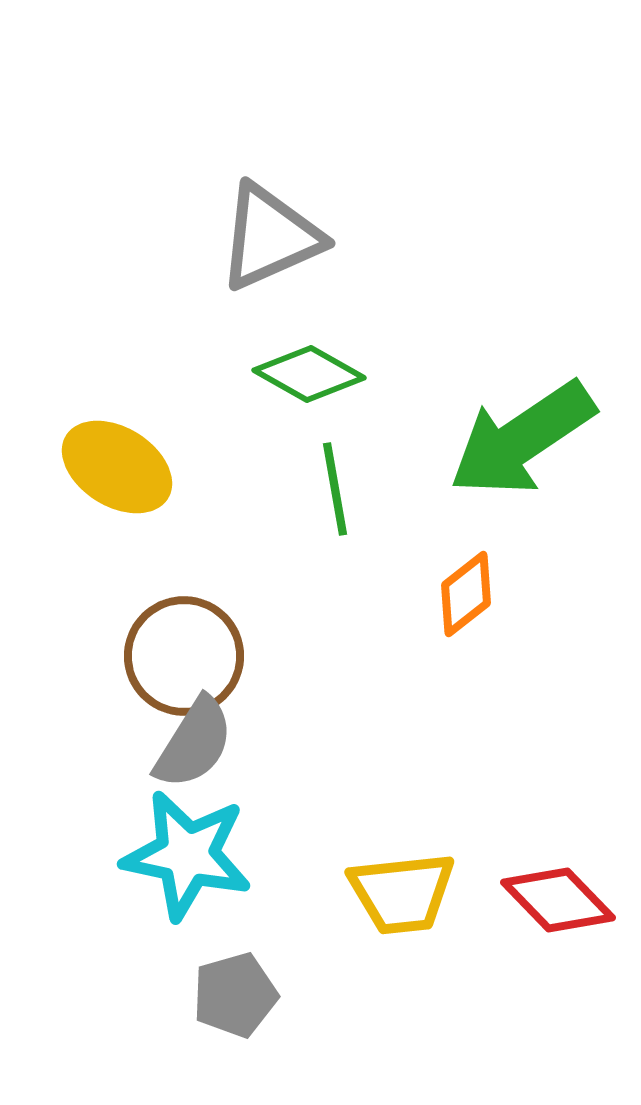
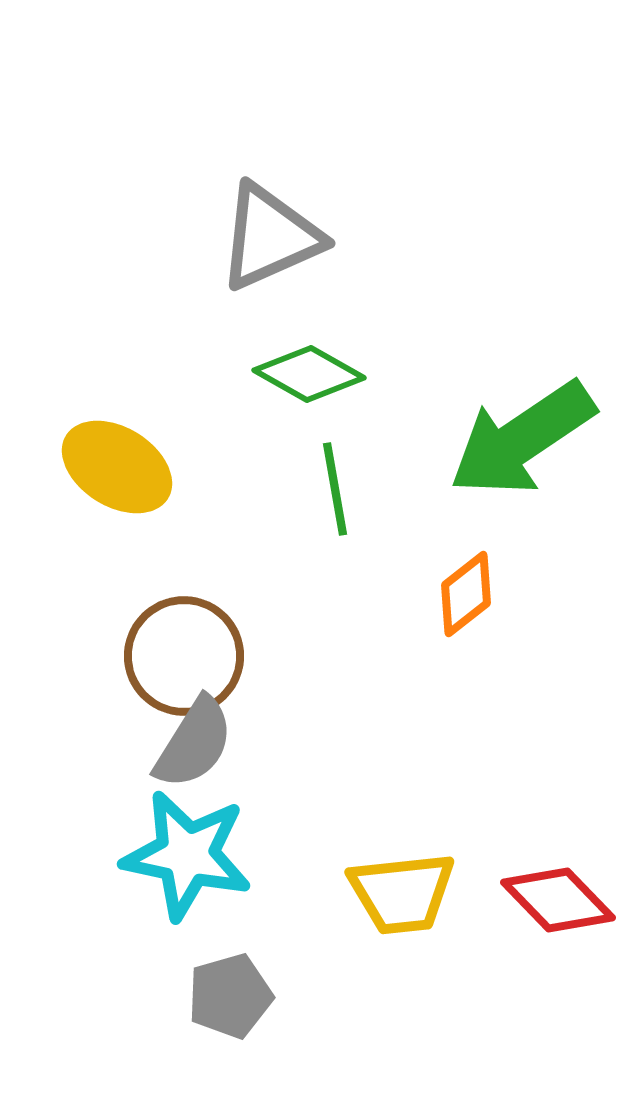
gray pentagon: moved 5 px left, 1 px down
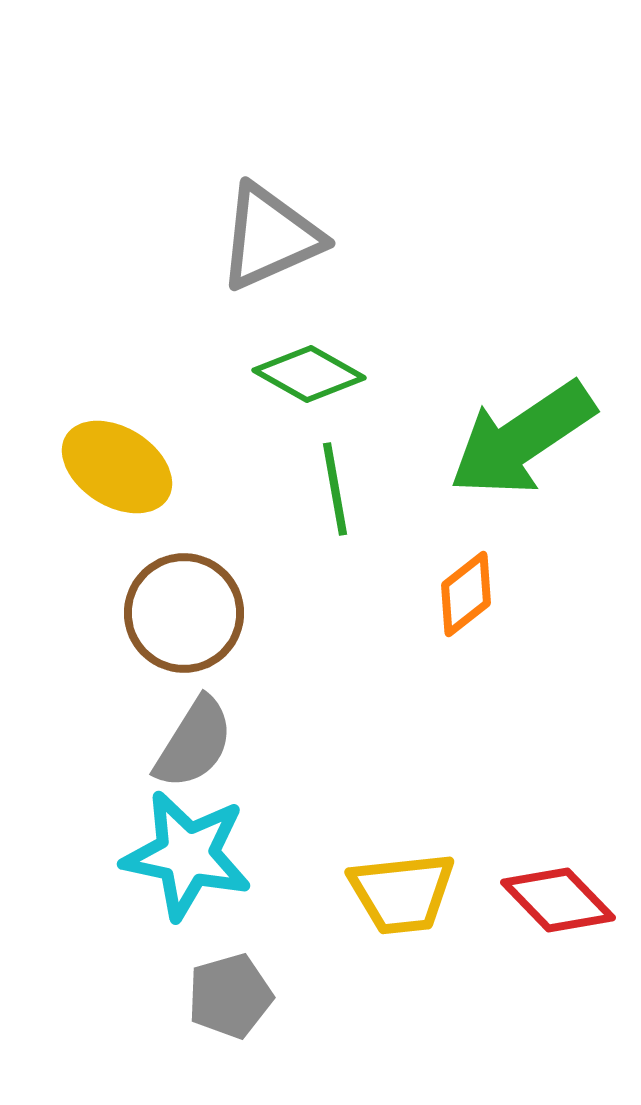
brown circle: moved 43 px up
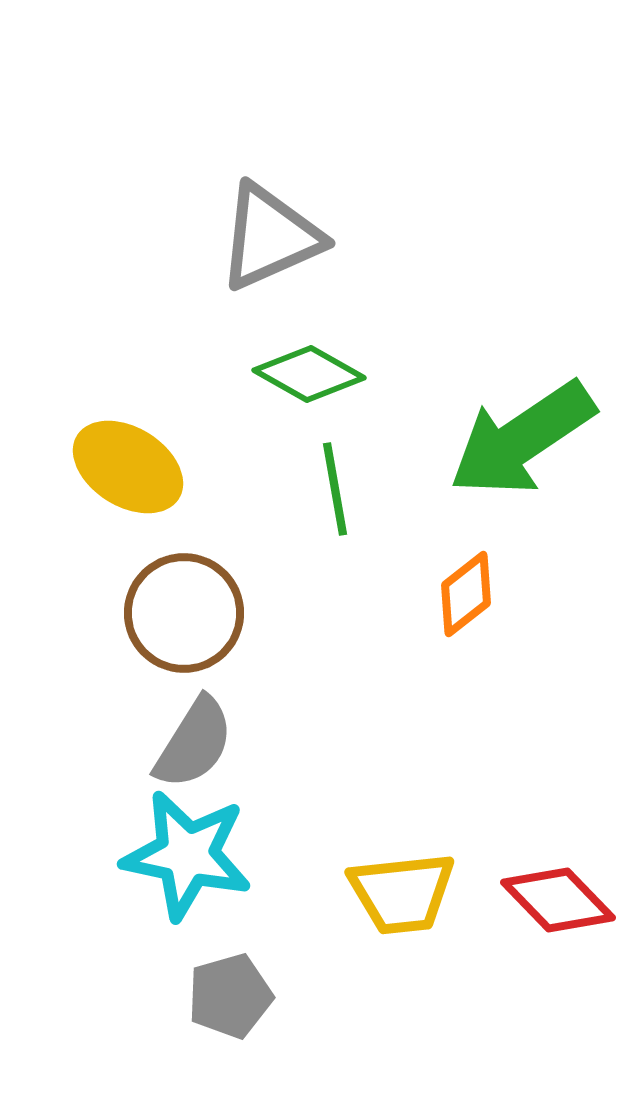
yellow ellipse: moved 11 px right
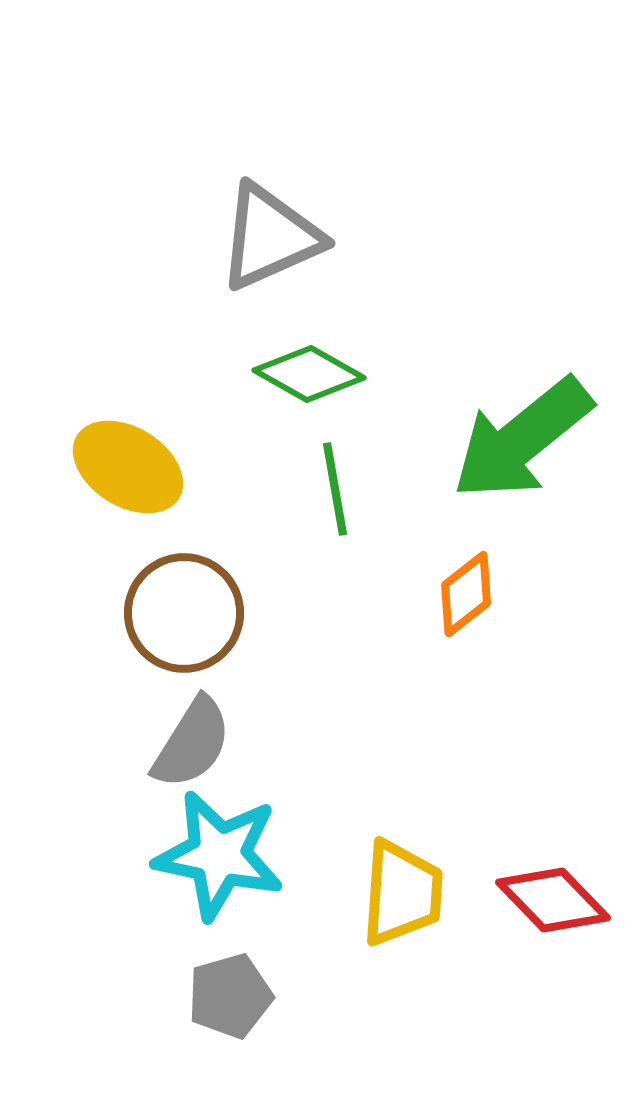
green arrow: rotated 5 degrees counterclockwise
gray semicircle: moved 2 px left
cyan star: moved 32 px right
yellow trapezoid: rotated 80 degrees counterclockwise
red diamond: moved 5 px left
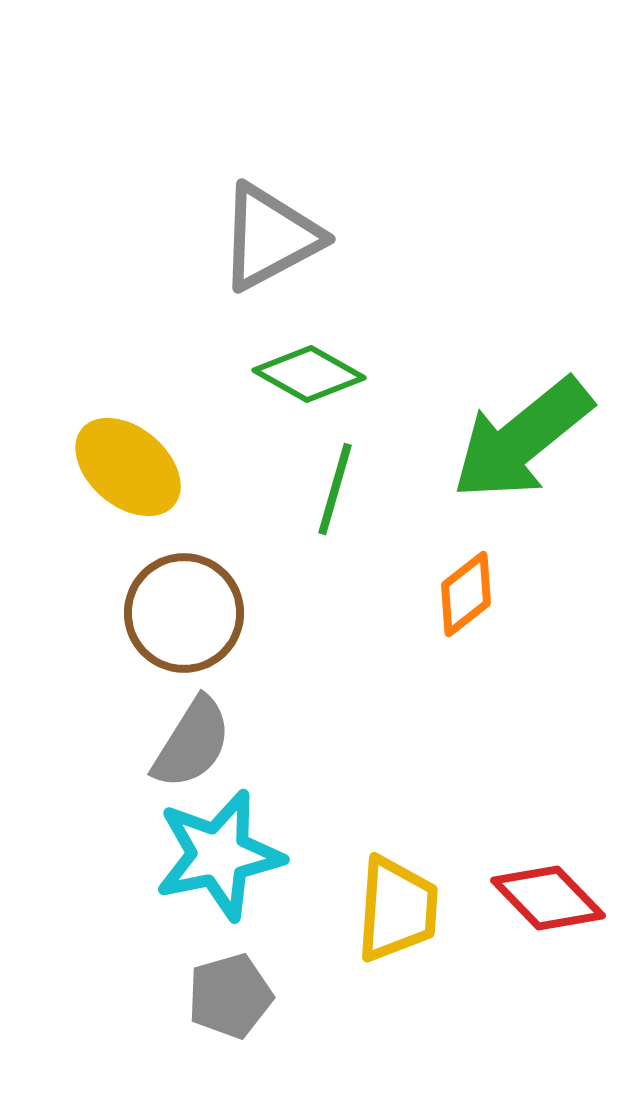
gray triangle: rotated 4 degrees counterclockwise
yellow ellipse: rotated 8 degrees clockwise
green line: rotated 26 degrees clockwise
cyan star: rotated 24 degrees counterclockwise
yellow trapezoid: moved 5 px left, 16 px down
red diamond: moved 5 px left, 2 px up
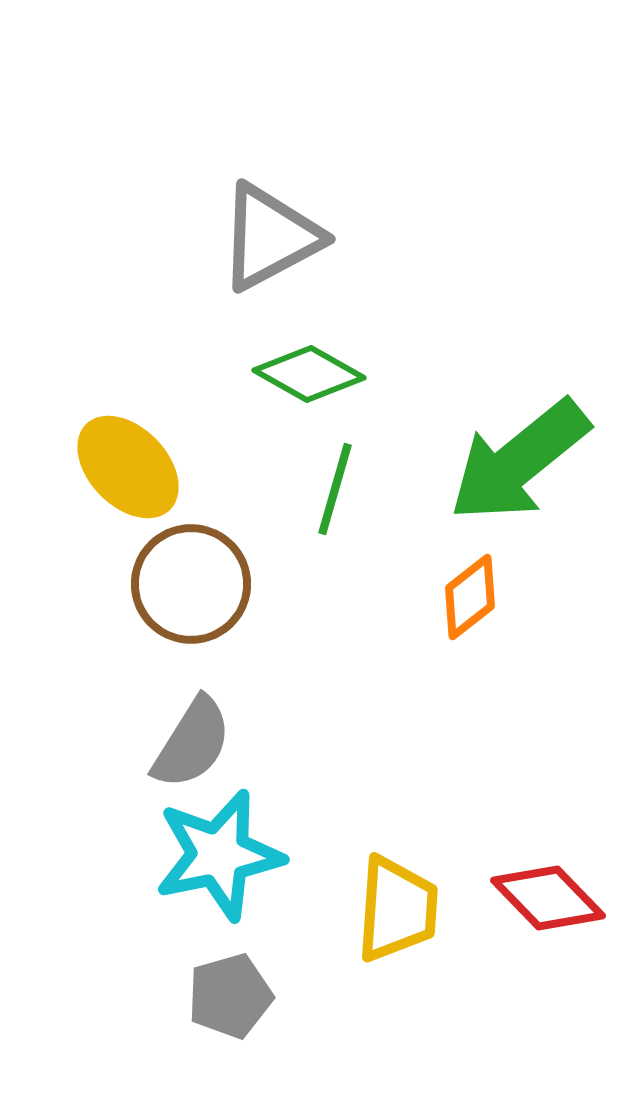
green arrow: moved 3 px left, 22 px down
yellow ellipse: rotated 6 degrees clockwise
orange diamond: moved 4 px right, 3 px down
brown circle: moved 7 px right, 29 px up
